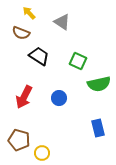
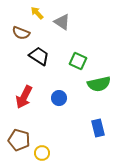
yellow arrow: moved 8 px right
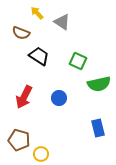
yellow circle: moved 1 px left, 1 px down
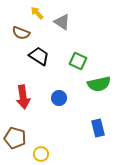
red arrow: moved 1 px left; rotated 35 degrees counterclockwise
brown pentagon: moved 4 px left, 2 px up
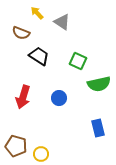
red arrow: rotated 25 degrees clockwise
brown pentagon: moved 1 px right, 8 px down
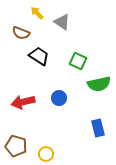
red arrow: moved 5 px down; rotated 60 degrees clockwise
yellow circle: moved 5 px right
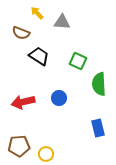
gray triangle: rotated 30 degrees counterclockwise
green semicircle: rotated 100 degrees clockwise
brown pentagon: moved 3 px right; rotated 20 degrees counterclockwise
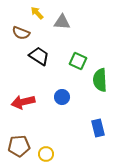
green semicircle: moved 1 px right, 4 px up
blue circle: moved 3 px right, 1 px up
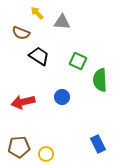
blue rectangle: moved 16 px down; rotated 12 degrees counterclockwise
brown pentagon: moved 1 px down
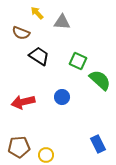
green semicircle: rotated 135 degrees clockwise
yellow circle: moved 1 px down
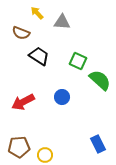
red arrow: rotated 15 degrees counterclockwise
yellow circle: moved 1 px left
